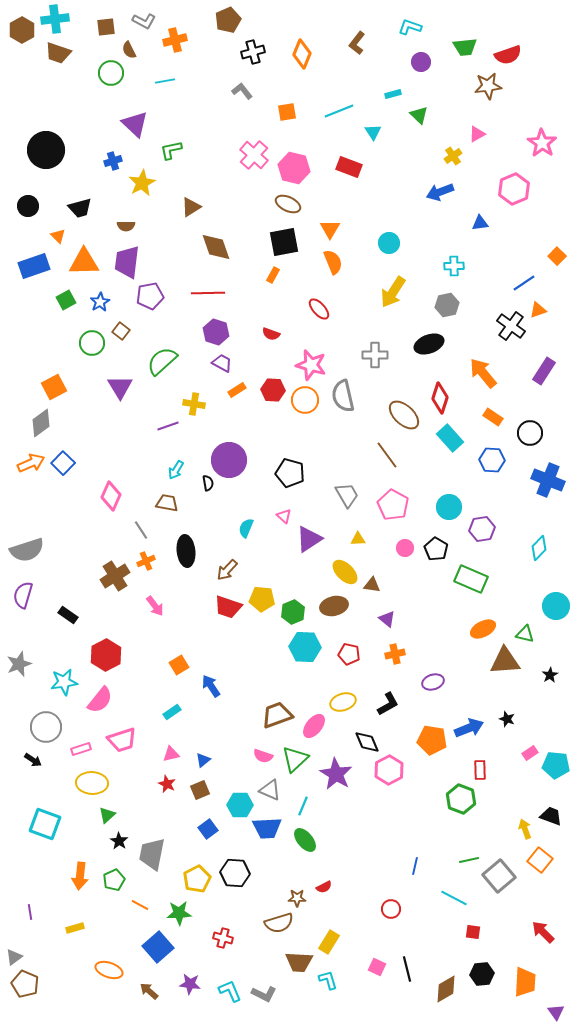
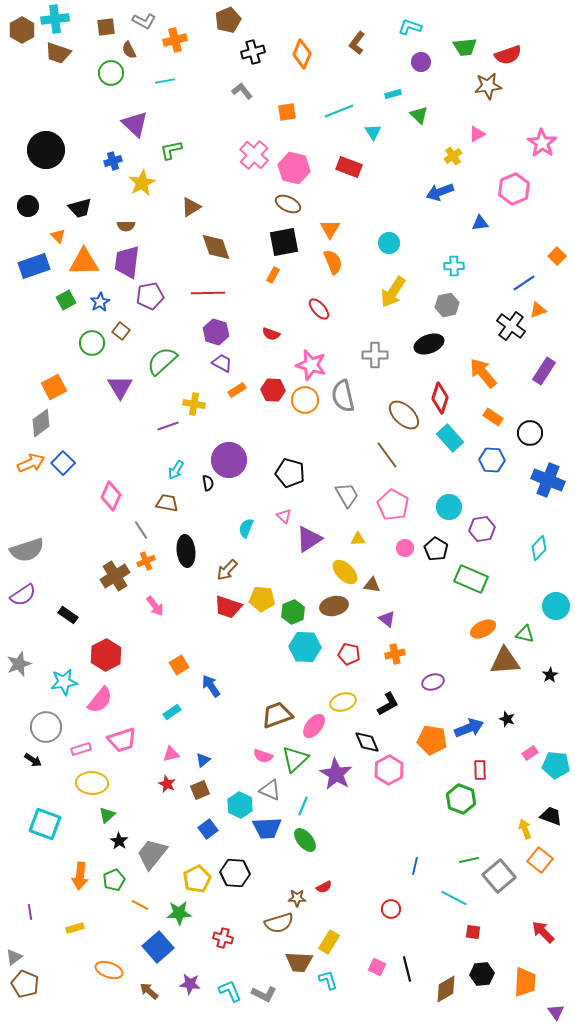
purple semicircle at (23, 595): rotated 140 degrees counterclockwise
cyan hexagon at (240, 805): rotated 25 degrees clockwise
gray trapezoid at (152, 854): rotated 28 degrees clockwise
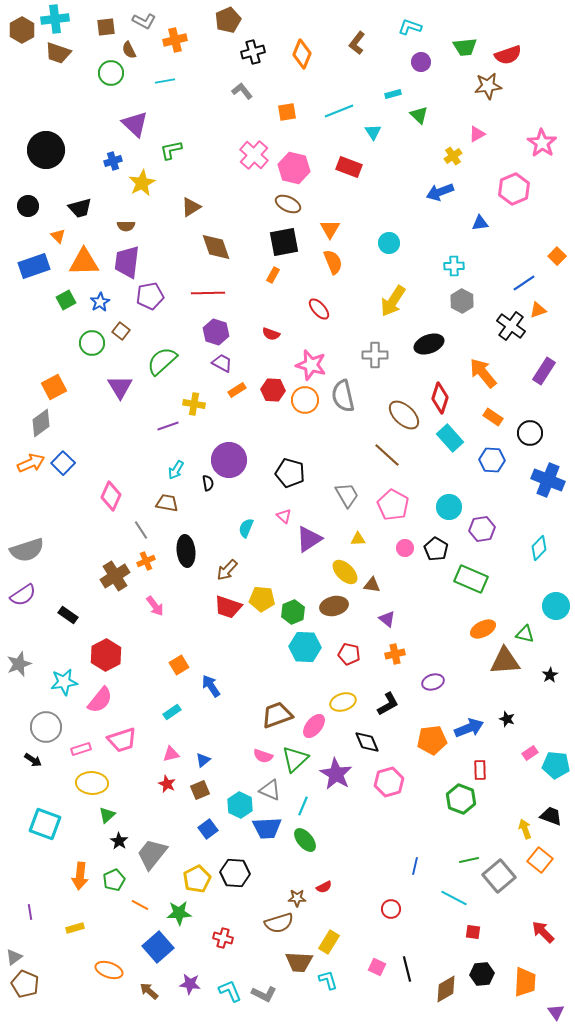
yellow arrow at (393, 292): moved 9 px down
gray hexagon at (447, 305): moved 15 px right, 4 px up; rotated 20 degrees counterclockwise
brown line at (387, 455): rotated 12 degrees counterclockwise
orange pentagon at (432, 740): rotated 16 degrees counterclockwise
pink hexagon at (389, 770): moved 12 px down; rotated 12 degrees clockwise
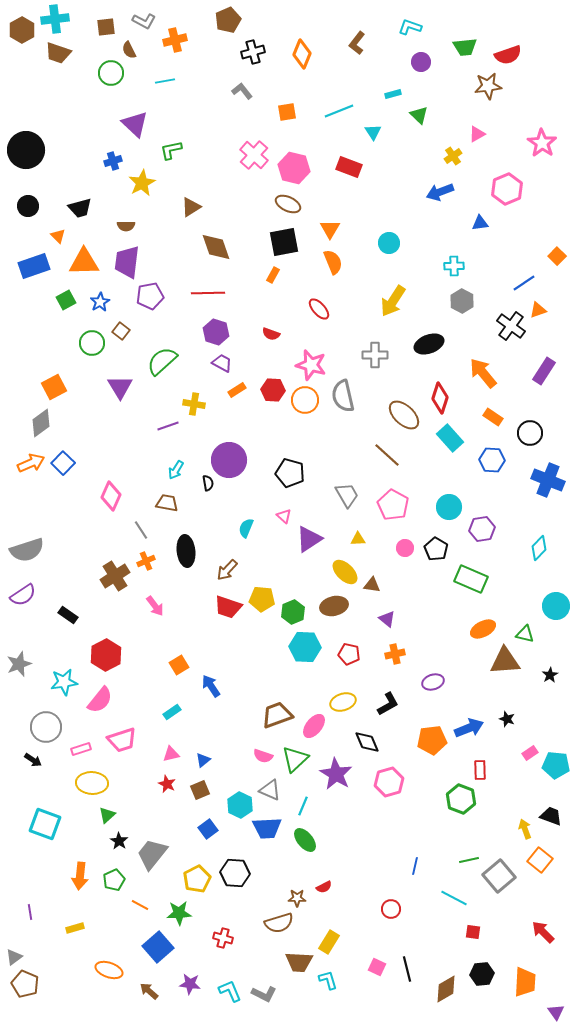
black circle at (46, 150): moved 20 px left
pink hexagon at (514, 189): moved 7 px left
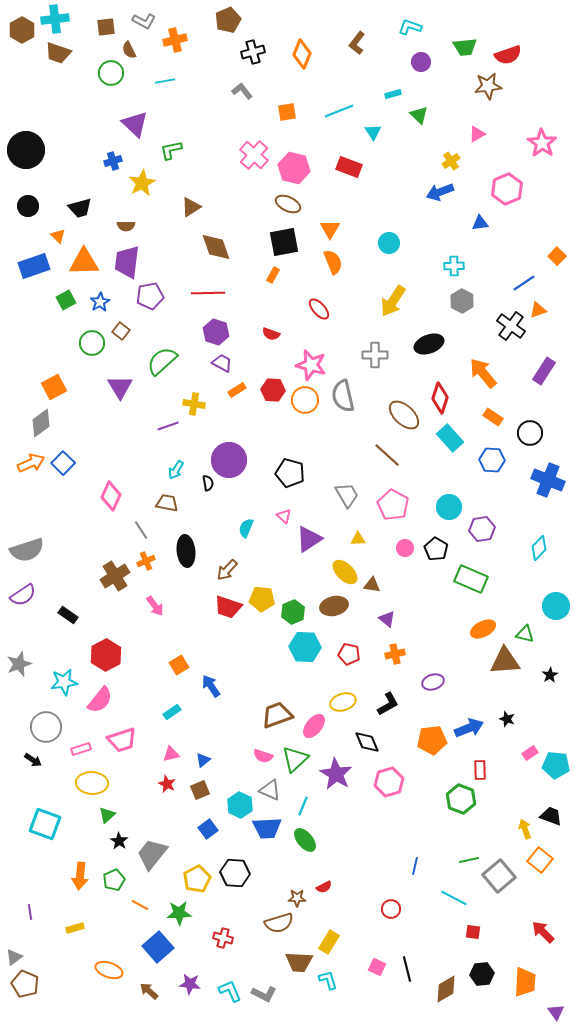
yellow cross at (453, 156): moved 2 px left, 5 px down
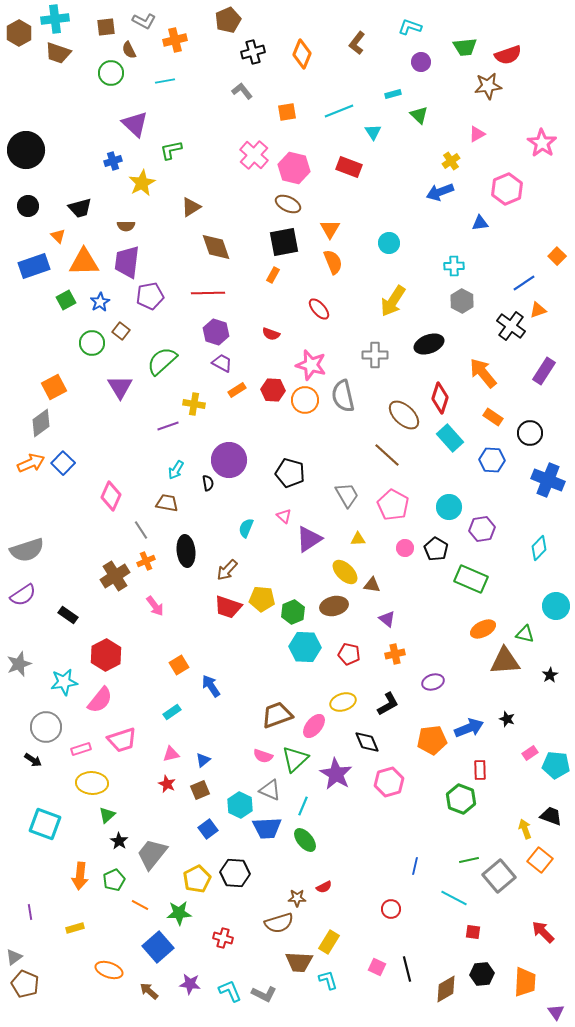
brown hexagon at (22, 30): moved 3 px left, 3 px down
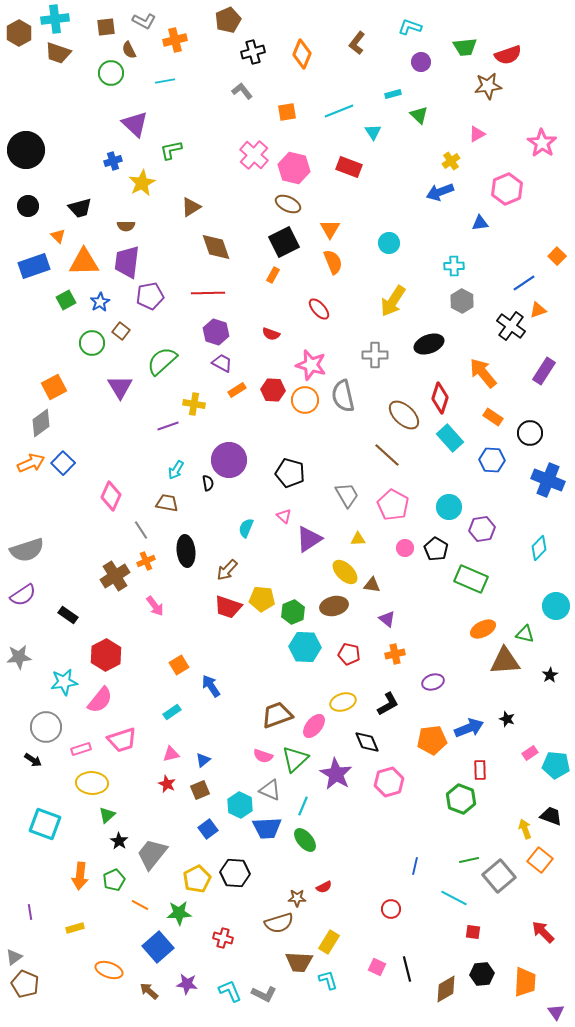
black square at (284, 242): rotated 16 degrees counterclockwise
gray star at (19, 664): moved 7 px up; rotated 15 degrees clockwise
purple star at (190, 984): moved 3 px left
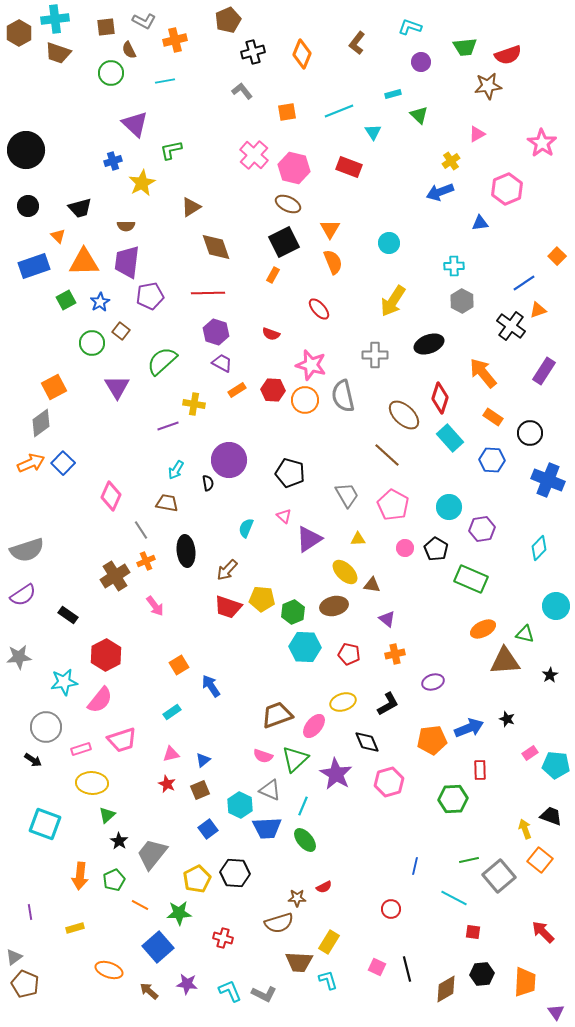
purple triangle at (120, 387): moved 3 px left
green hexagon at (461, 799): moved 8 px left; rotated 24 degrees counterclockwise
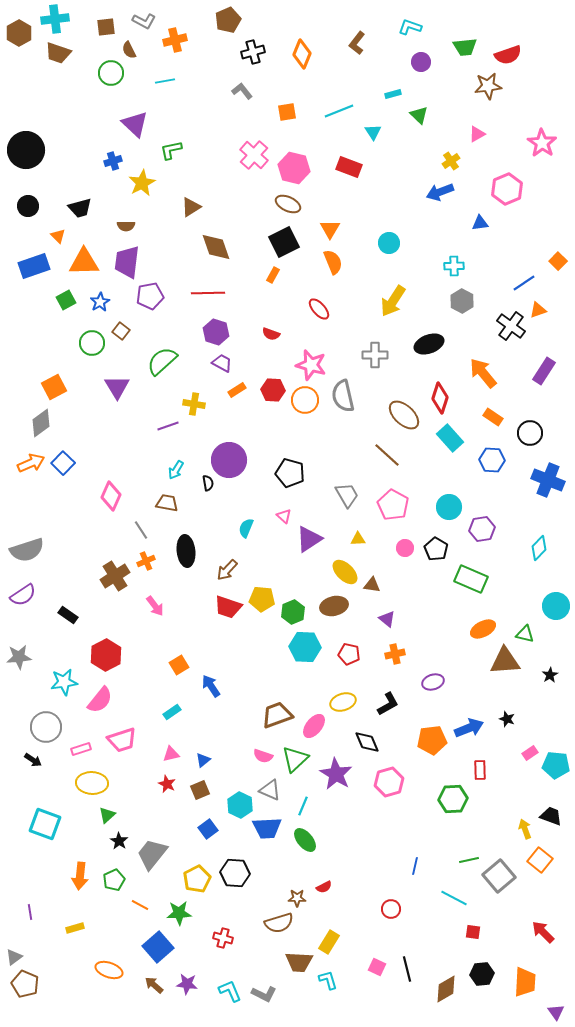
orange square at (557, 256): moved 1 px right, 5 px down
brown arrow at (149, 991): moved 5 px right, 6 px up
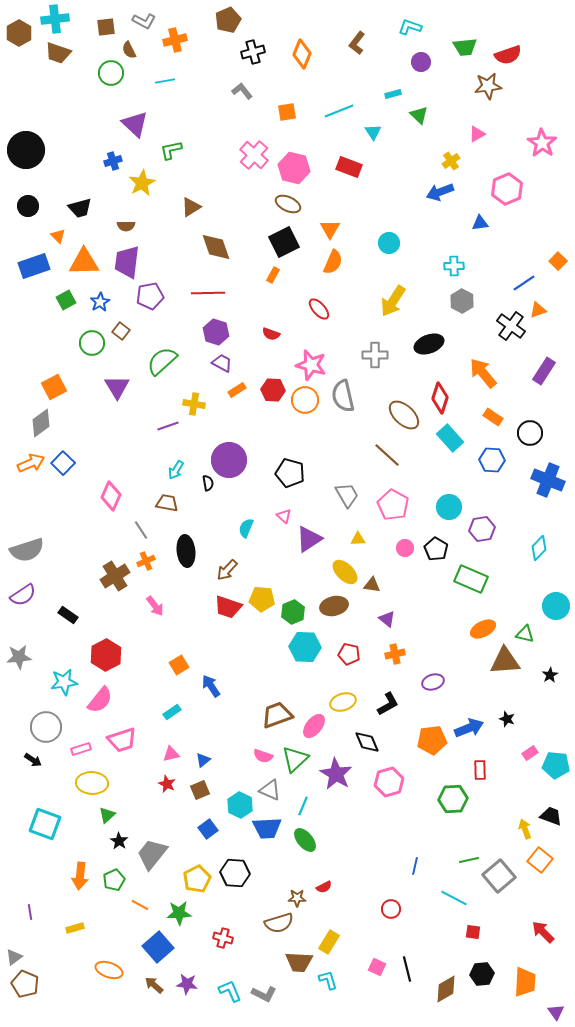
orange semicircle at (333, 262): rotated 45 degrees clockwise
